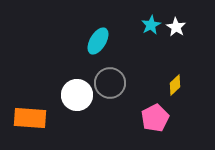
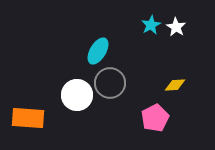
cyan ellipse: moved 10 px down
yellow diamond: rotated 40 degrees clockwise
orange rectangle: moved 2 px left
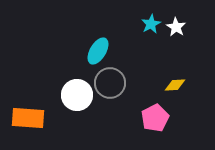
cyan star: moved 1 px up
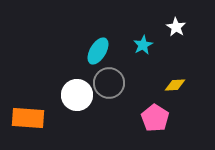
cyan star: moved 8 px left, 21 px down
gray circle: moved 1 px left
pink pentagon: rotated 12 degrees counterclockwise
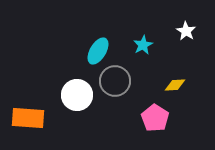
white star: moved 10 px right, 4 px down
gray circle: moved 6 px right, 2 px up
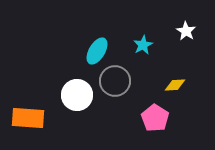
cyan ellipse: moved 1 px left
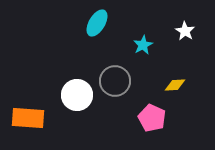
white star: moved 1 px left
cyan ellipse: moved 28 px up
pink pentagon: moved 3 px left; rotated 8 degrees counterclockwise
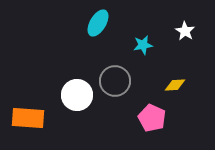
cyan ellipse: moved 1 px right
cyan star: rotated 18 degrees clockwise
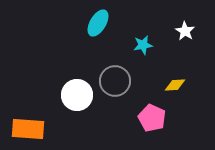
orange rectangle: moved 11 px down
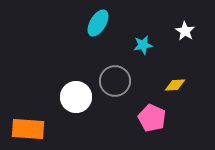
white circle: moved 1 px left, 2 px down
